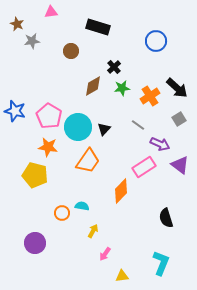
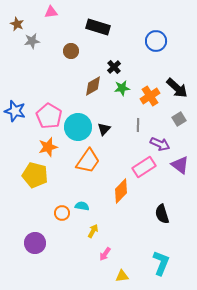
gray line: rotated 56 degrees clockwise
orange star: rotated 24 degrees counterclockwise
black semicircle: moved 4 px left, 4 px up
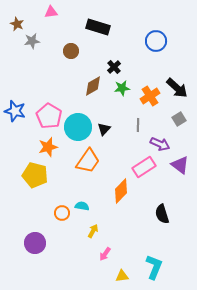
cyan L-shape: moved 7 px left, 4 px down
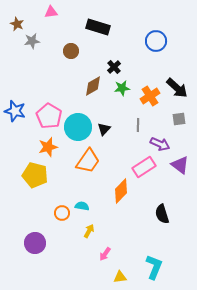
gray square: rotated 24 degrees clockwise
yellow arrow: moved 4 px left
yellow triangle: moved 2 px left, 1 px down
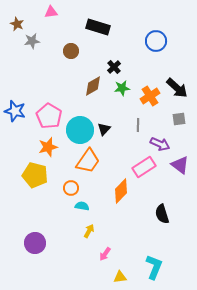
cyan circle: moved 2 px right, 3 px down
orange circle: moved 9 px right, 25 px up
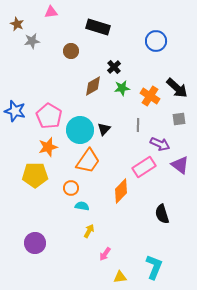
orange cross: rotated 24 degrees counterclockwise
yellow pentagon: rotated 15 degrees counterclockwise
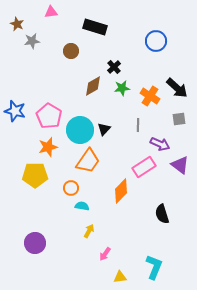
black rectangle: moved 3 px left
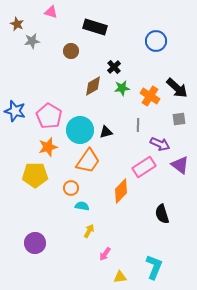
pink triangle: rotated 24 degrees clockwise
black triangle: moved 2 px right, 3 px down; rotated 32 degrees clockwise
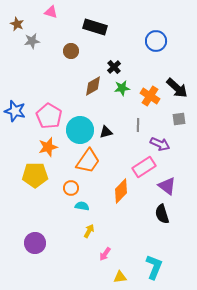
purple triangle: moved 13 px left, 21 px down
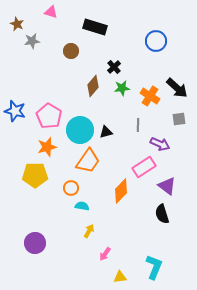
brown diamond: rotated 20 degrees counterclockwise
orange star: moved 1 px left
